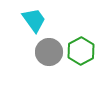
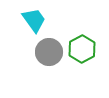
green hexagon: moved 1 px right, 2 px up
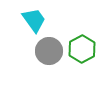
gray circle: moved 1 px up
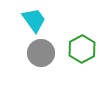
gray circle: moved 8 px left, 2 px down
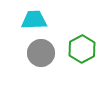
cyan trapezoid: rotated 56 degrees counterclockwise
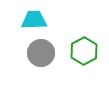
green hexagon: moved 2 px right, 2 px down
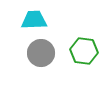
green hexagon: rotated 24 degrees counterclockwise
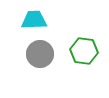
gray circle: moved 1 px left, 1 px down
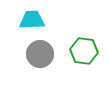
cyan trapezoid: moved 2 px left
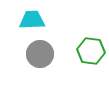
green hexagon: moved 7 px right
